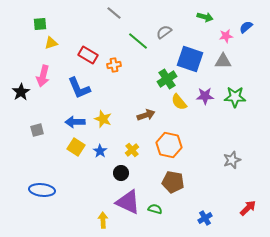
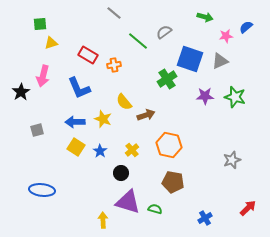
gray triangle: moved 3 px left; rotated 24 degrees counterclockwise
green star: rotated 15 degrees clockwise
yellow semicircle: moved 55 px left
purple triangle: rotated 8 degrees counterclockwise
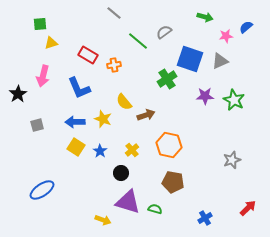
black star: moved 3 px left, 2 px down
green star: moved 1 px left, 3 px down; rotated 10 degrees clockwise
gray square: moved 5 px up
blue ellipse: rotated 40 degrees counterclockwise
yellow arrow: rotated 112 degrees clockwise
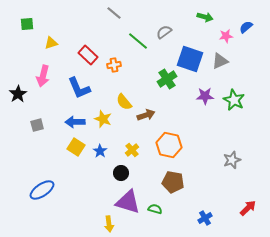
green square: moved 13 px left
red rectangle: rotated 12 degrees clockwise
yellow arrow: moved 6 px right, 4 px down; rotated 63 degrees clockwise
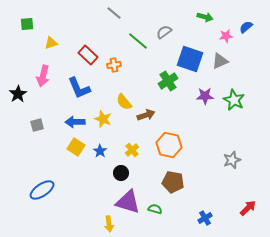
green cross: moved 1 px right, 2 px down
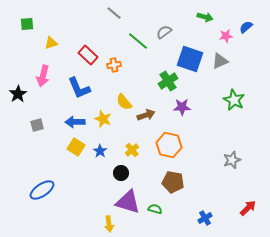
purple star: moved 23 px left, 11 px down
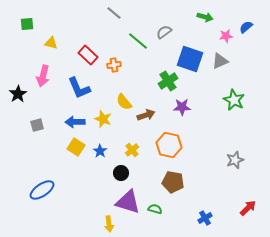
yellow triangle: rotated 32 degrees clockwise
gray star: moved 3 px right
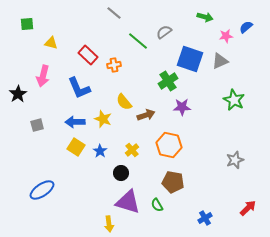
green semicircle: moved 2 px right, 4 px up; rotated 136 degrees counterclockwise
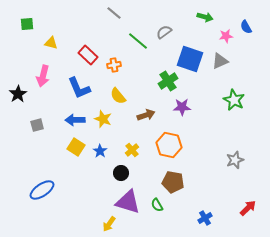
blue semicircle: rotated 80 degrees counterclockwise
yellow semicircle: moved 6 px left, 6 px up
blue arrow: moved 2 px up
yellow arrow: rotated 42 degrees clockwise
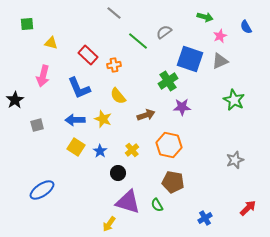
pink star: moved 6 px left; rotated 16 degrees counterclockwise
black star: moved 3 px left, 6 px down
black circle: moved 3 px left
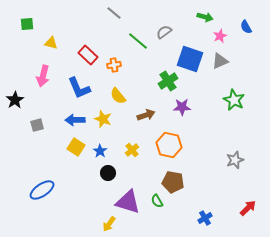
black circle: moved 10 px left
green semicircle: moved 4 px up
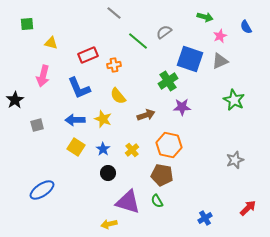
red rectangle: rotated 66 degrees counterclockwise
blue star: moved 3 px right, 2 px up
brown pentagon: moved 11 px left, 7 px up
yellow arrow: rotated 42 degrees clockwise
